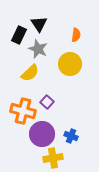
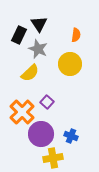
orange cross: moved 1 px left, 1 px down; rotated 30 degrees clockwise
purple circle: moved 1 px left
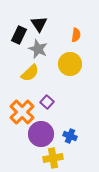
blue cross: moved 1 px left
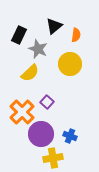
black triangle: moved 15 px right, 2 px down; rotated 24 degrees clockwise
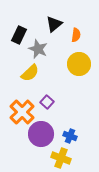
black triangle: moved 2 px up
yellow circle: moved 9 px right
yellow cross: moved 8 px right; rotated 30 degrees clockwise
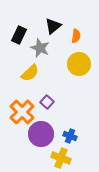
black triangle: moved 1 px left, 2 px down
orange semicircle: moved 1 px down
gray star: moved 2 px right, 1 px up
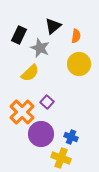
blue cross: moved 1 px right, 1 px down
